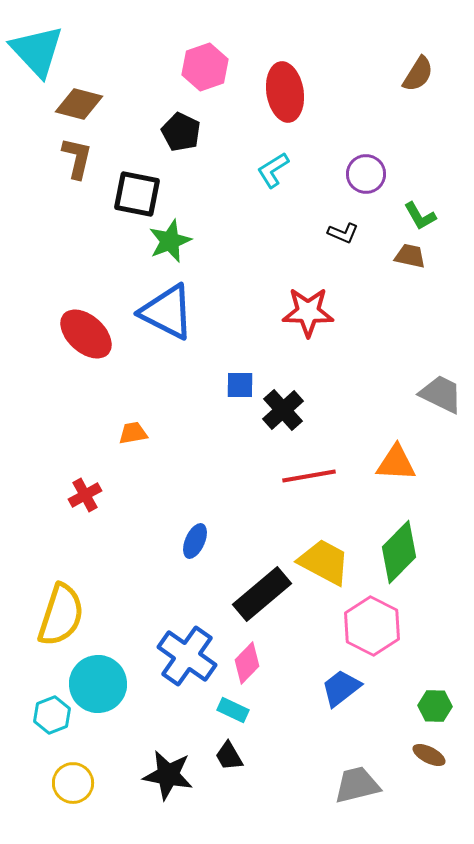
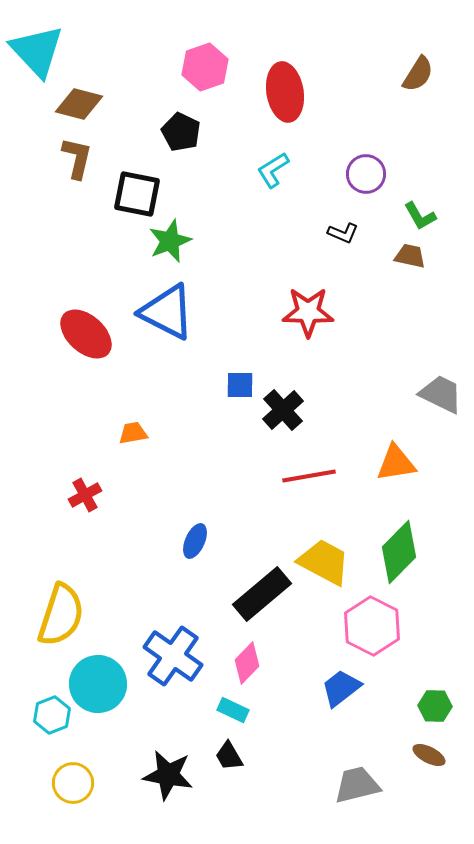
orange triangle at (396, 463): rotated 12 degrees counterclockwise
blue cross at (187, 656): moved 14 px left
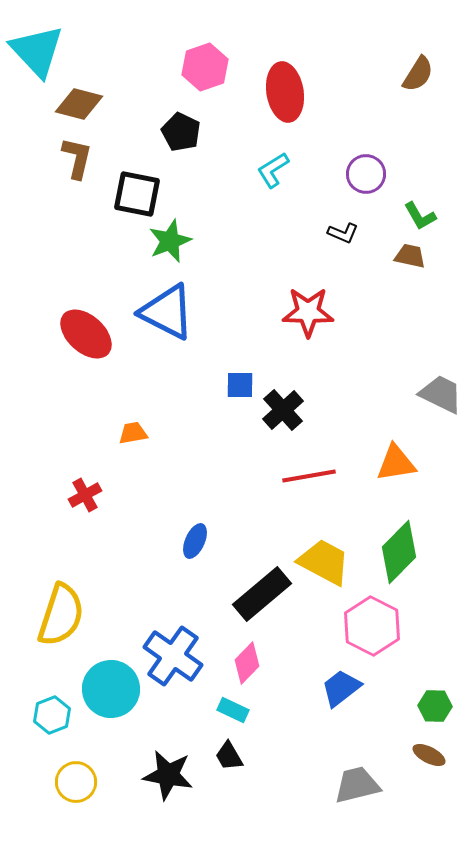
cyan circle at (98, 684): moved 13 px right, 5 px down
yellow circle at (73, 783): moved 3 px right, 1 px up
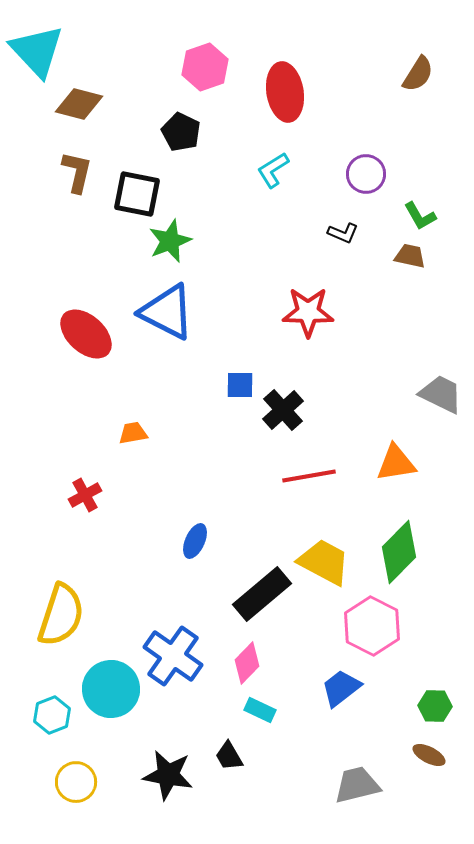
brown L-shape at (77, 158): moved 14 px down
cyan rectangle at (233, 710): moved 27 px right
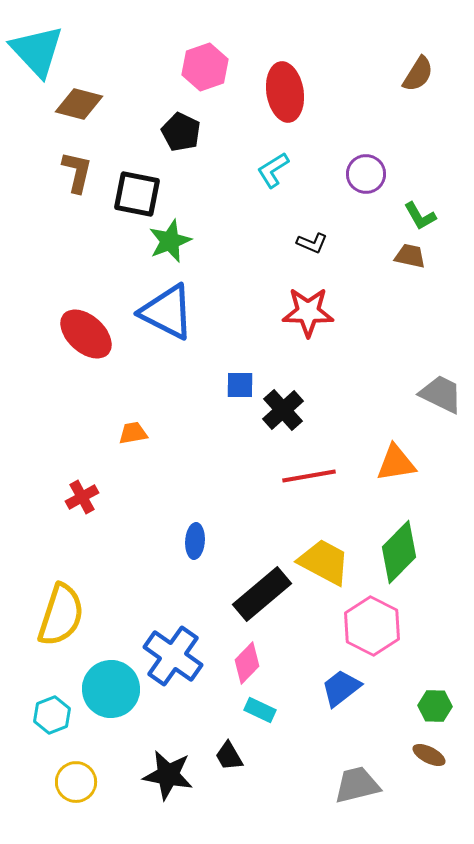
black L-shape at (343, 233): moved 31 px left, 10 px down
red cross at (85, 495): moved 3 px left, 2 px down
blue ellipse at (195, 541): rotated 20 degrees counterclockwise
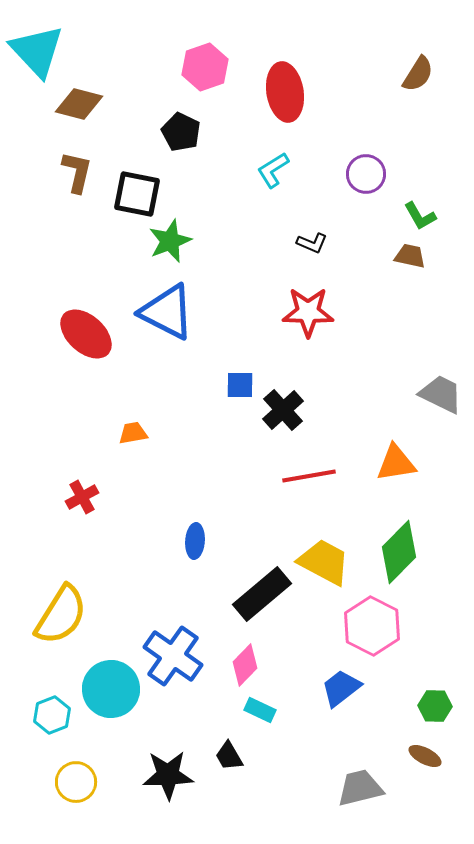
yellow semicircle at (61, 615): rotated 14 degrees clockwise
pink diamond at (247, 663): moved 2 px left, 2 px down
brown ellipse at (429, 755): moved 4 px left, 1 px down
black star at (168, 775): rotated 12 degrees counterclockwise
gray trapezoid at (357, 785): moved 3 px right, 3 px down
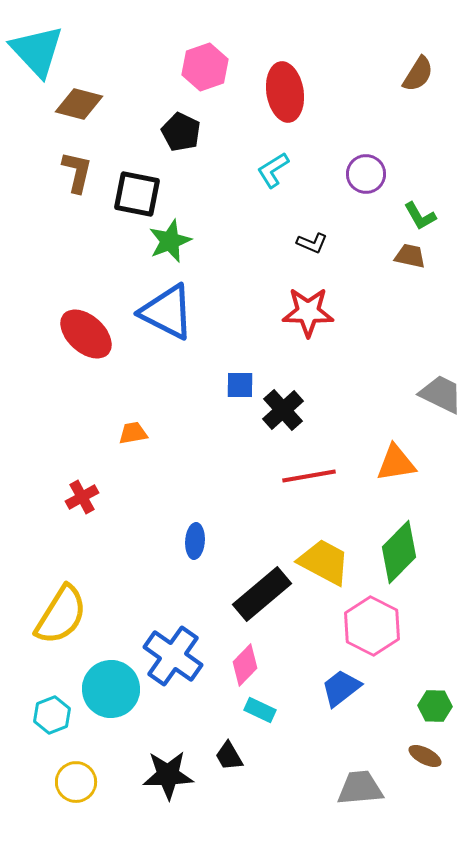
gray trapezoid at (360, 788): rotated 9 degrees clockwise
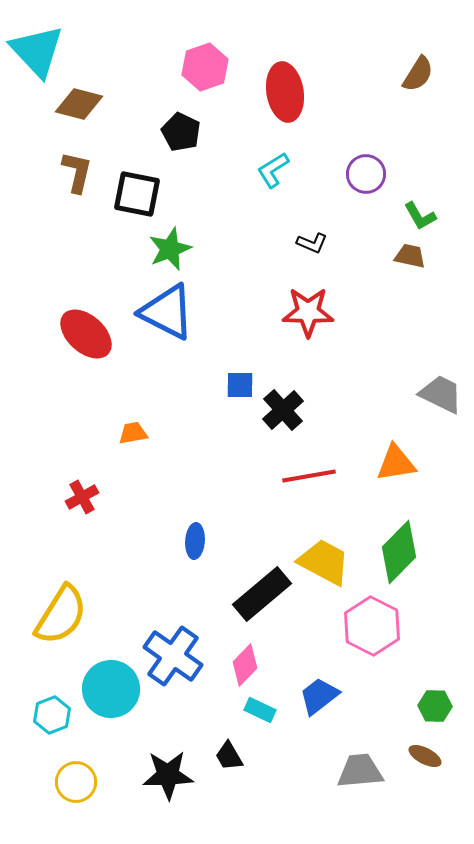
green star at (170, 241): moved 8 px down
blue trapezoid at (341, 688): moved 22 px left, 8 px down
gray trapezoid at (360, 788): moved 17 px up
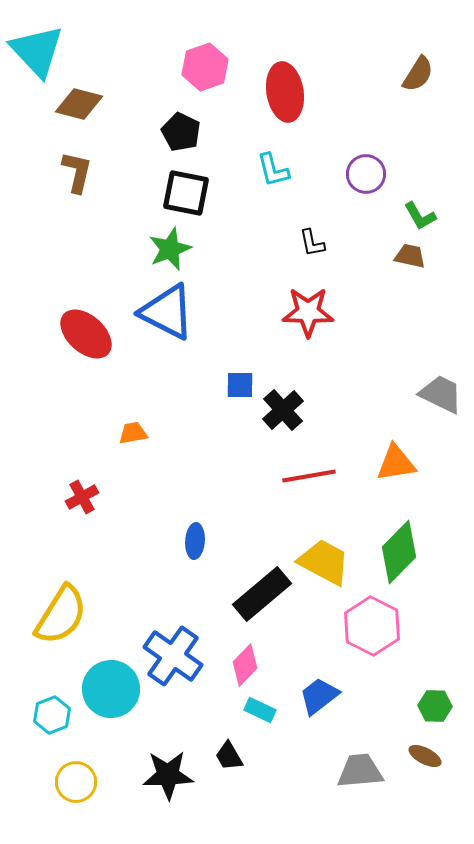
cyan L-shape at (273, 170): rotated 72 degrees counterclockwise
black square at (137, 194): moved 49 px right, 1 px up
black L-shape at (312, 243): rotated 56 degrees clockwise
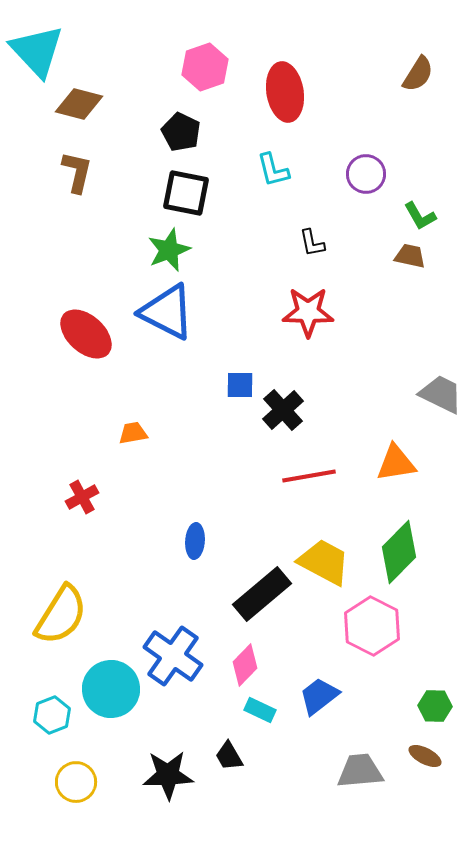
green star at (170, 249): moved 1 px left, 1 px down
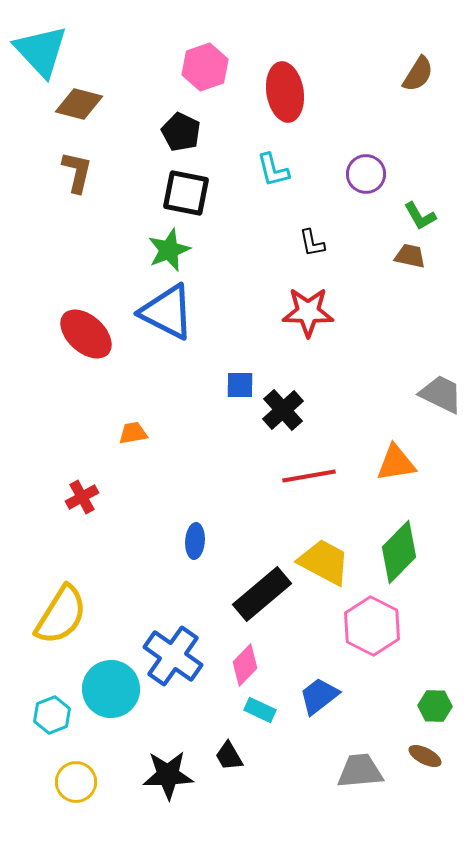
cyan triangle at (37, 51): moved 4 px right
